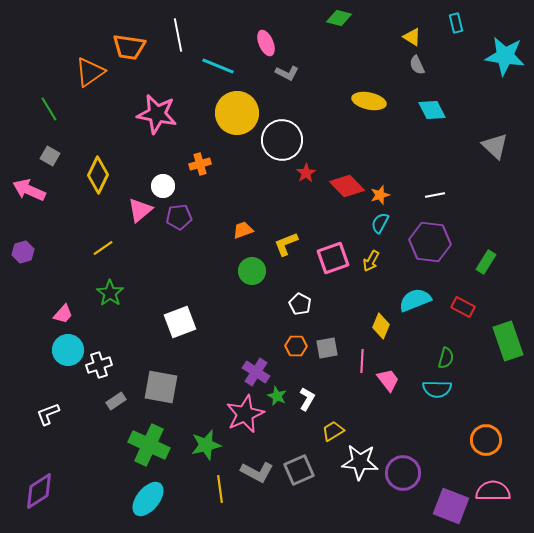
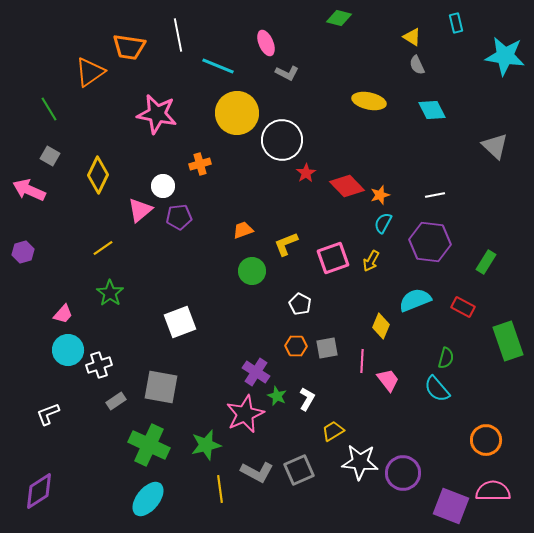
cyan semicircle at (380, 223): moved 3 px right
cyan semicircle at (437, 389): rotated 48 degrees clockwise
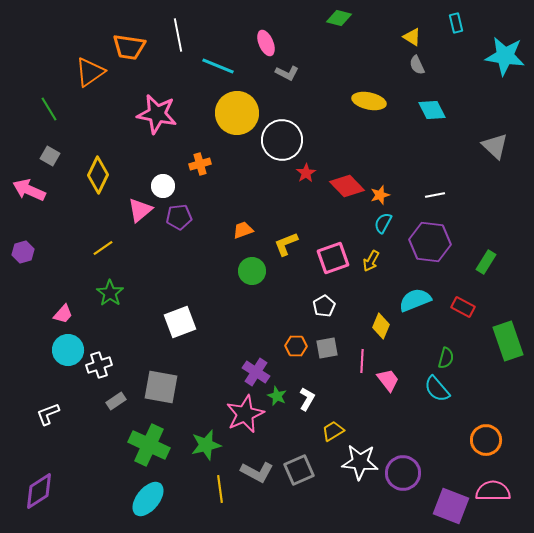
white pentagon at (300, 304): moved 24 px right, 2 px down; rotated 15 degrees clockwise
